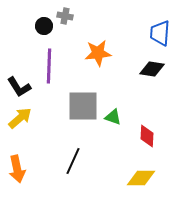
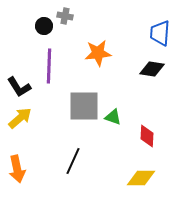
gray square: moved 1 px right
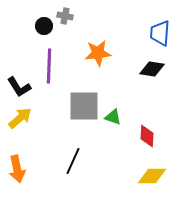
yellow diamond: moved 11 px right, 2 px up
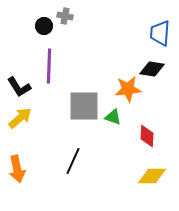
orange star: moved 30 px right, 36 px down
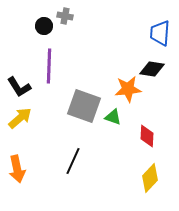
gray square: rotated 20 degrees clockwise
yellow diamond: moved 2 px left, 2 px down; rotated 48 degrees counterclockwise
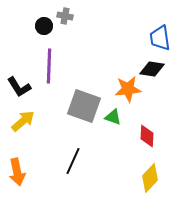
blue trapezoid: moved 5 px down; rotated 12 degrees counterclockwise
yellow arrow: moved 3 px right, 3 px down
orange arrow: moved 3 px down
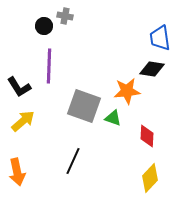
orange star: moved 1 px left, 2 px down
green triangle: moved 1 px down
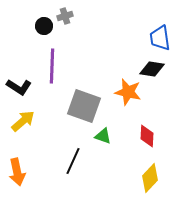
gray cross: rotated 28 degrees counterclockwise
purple line: moved 3 px right
black L-shape: rotated 25 degrees counterclockwise
orange star: moved 1 px right, 1 px down; rotated 20 degrees clockwise
green triangle: moved 10 px left, 18 px down
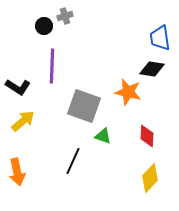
black L-shape: moved 1 px left
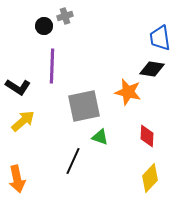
gray square: rotated 32 degrees counterclockwise
green triangle: moved 3 px left, 1 px down
orange arrow: moved 7 px down
